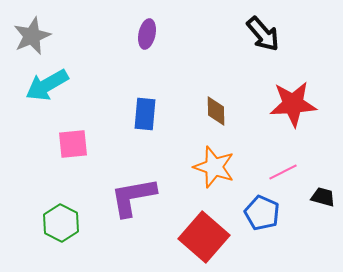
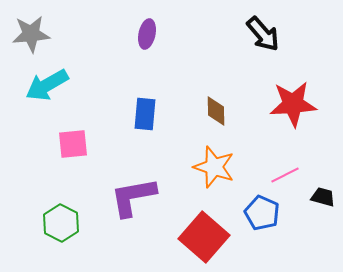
gray star: moved 1 px left, 2 px up; rotated 18 degrees clockwise
pink line: moved 2 px right, 3 px down
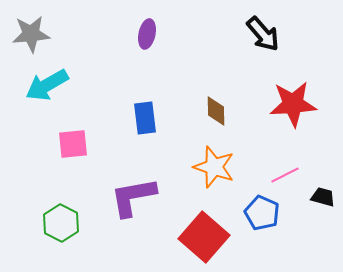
blue rectangle: moved 4 px down; rotated 12 degrees counterclockwise
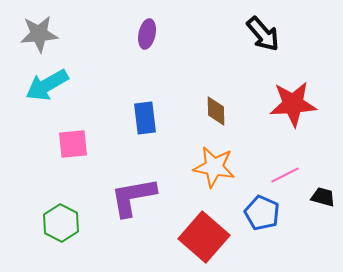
gray star: moved 8 px right
orange star: rotated 9 degrees counterclockwise
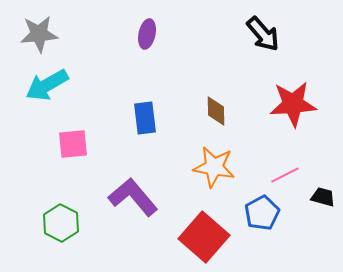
purple L-shape: rotated 60 degrees clockwise
blue pentagon: rotated 20 degrees clockwise
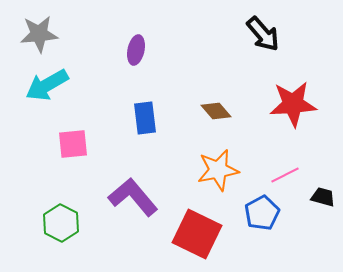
purple ellipse: moved 11 px left, 16 px down
brown diamond: rotated 40 degrees counterclockwise
orange star: moved 4 px right, 3 px down; rotated 21 degrees counterclockwise
red square: moved 7 px left, 3 px up; rotated 15 degrees counterclockwise
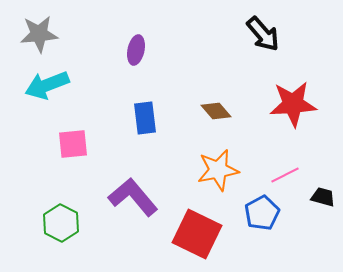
cyan arrow: rotated 9 degrees clockwise
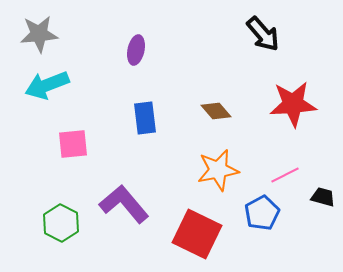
purple L-shape: moved 9 px left, 7 px down
